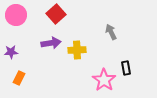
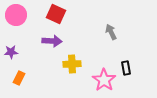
red square: rotated 24 degrees counterclockwise
purple arrow: moved 1 px right, 2 px up; rotated 12 degrees clockwise
yellow cross: moved 5 px left, 14 px down
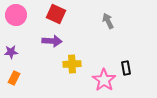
gray arrow: moved 3 px left, 11 px up
orange rectangle: moved 5 px left
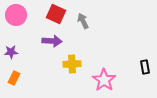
gray arrow: moved 25 px left
black rectangle: moved 19 px right, 1 px up
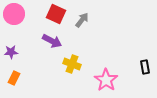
pink circle: moved 2 px left, 1 px up
gray arrow: moved 1 px left, 1 px up; rotated 63 degrees clockwise
purple arrow: rotated 24 degrees clockwise
yellow cross: rotated 24 degrees clockwise
pink star: moved 2 px right
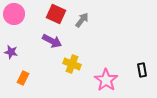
purple star: rotated 16 degrees clockwise
black rectangle: moved 3 px left, 3 px down
orange rectangle: moved 9 px right
